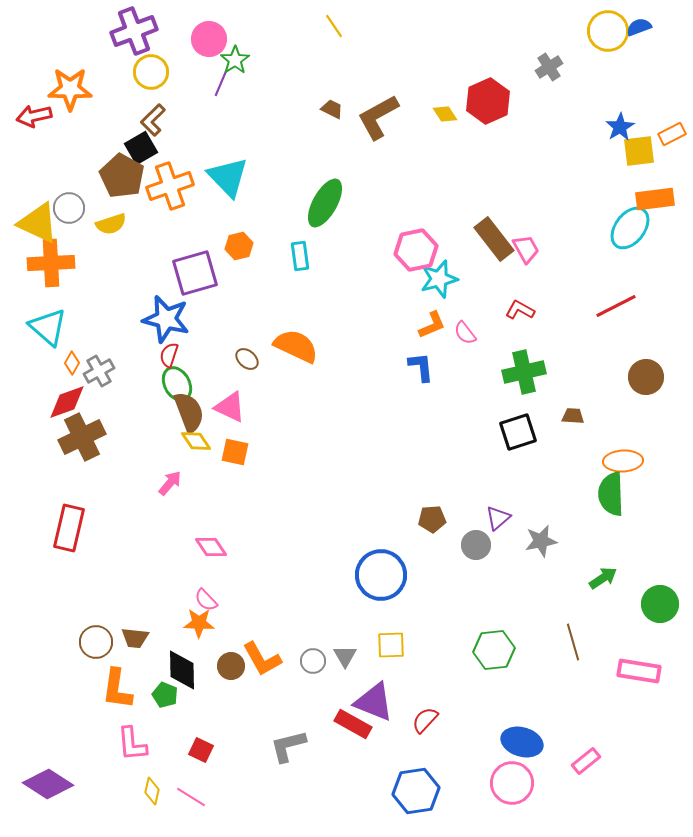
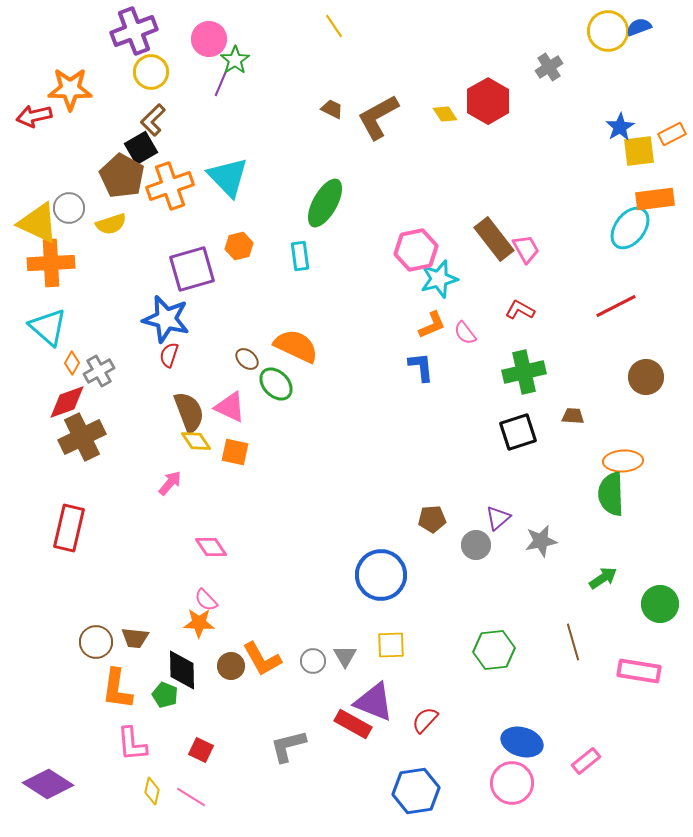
red hexagon at (488, 101): rotated 6 degrees counterclockwise
purple square at (195, 273): moved 3 px left, 4 px up
green ellipse at (177, 384): moved 99 px right; rotated 16 degrees counterclockwise
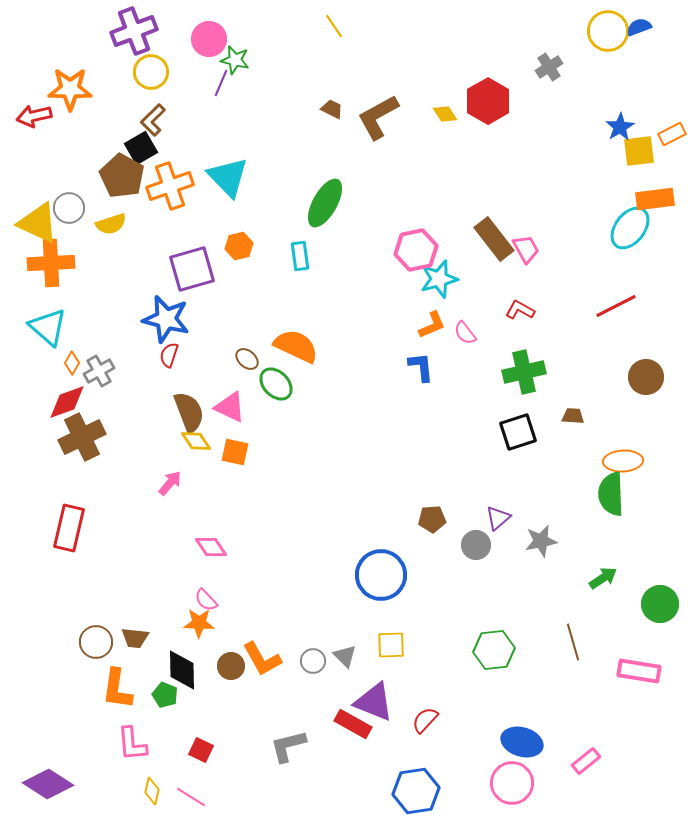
green star at (235, 60): rotated 24 degrees counterclockwise
gray triangle at (345, 656): rotated 15 degrees counterclockwise
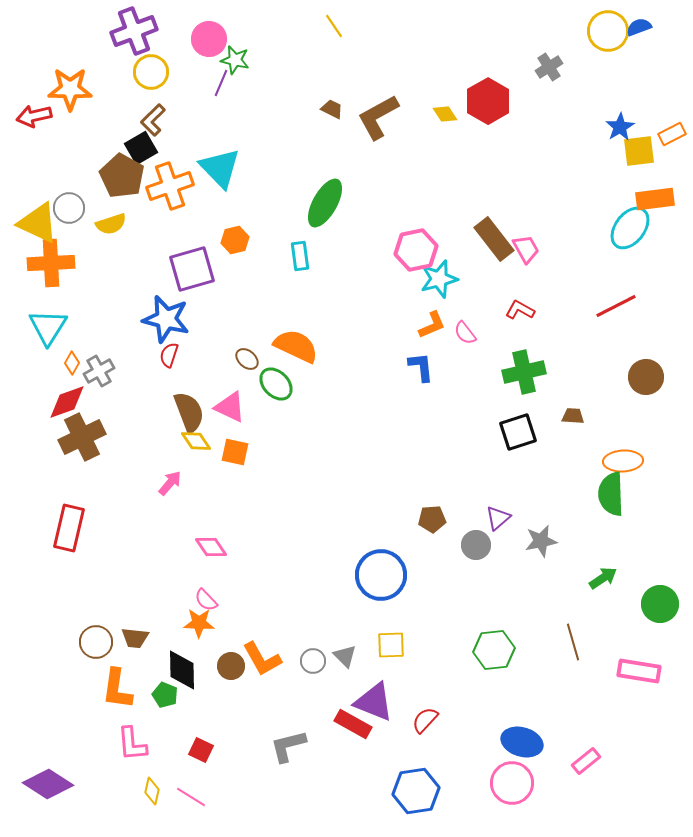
cyan triangle at (228, 177): moved 8 px left, 9 px up
orange hexagon at (239, 246): moved 4 px left, 6 px up
cyan triangle at (48, 327): rotated 21 degrees clockwise
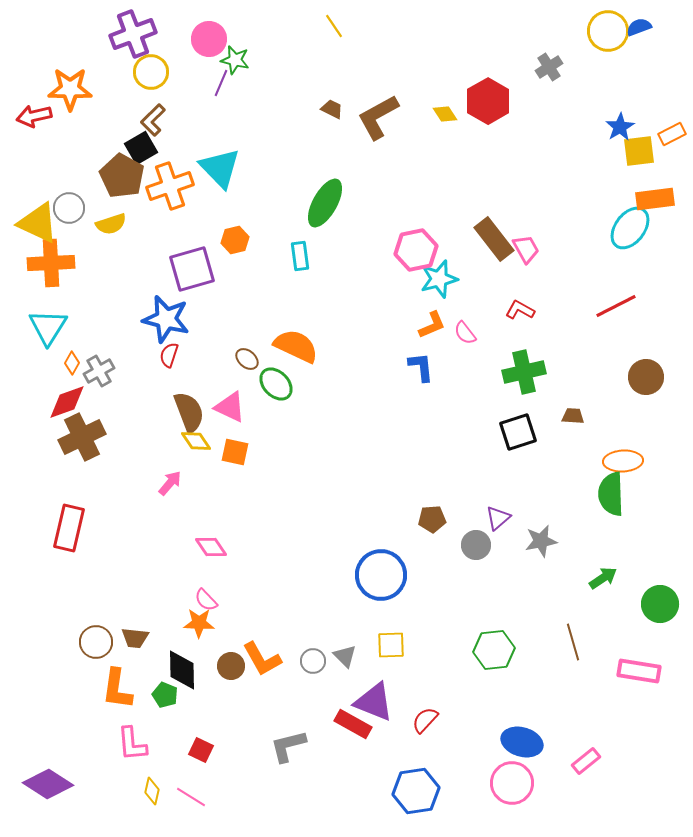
purple cross at (134, 31): moved 1 px left, 3 px down
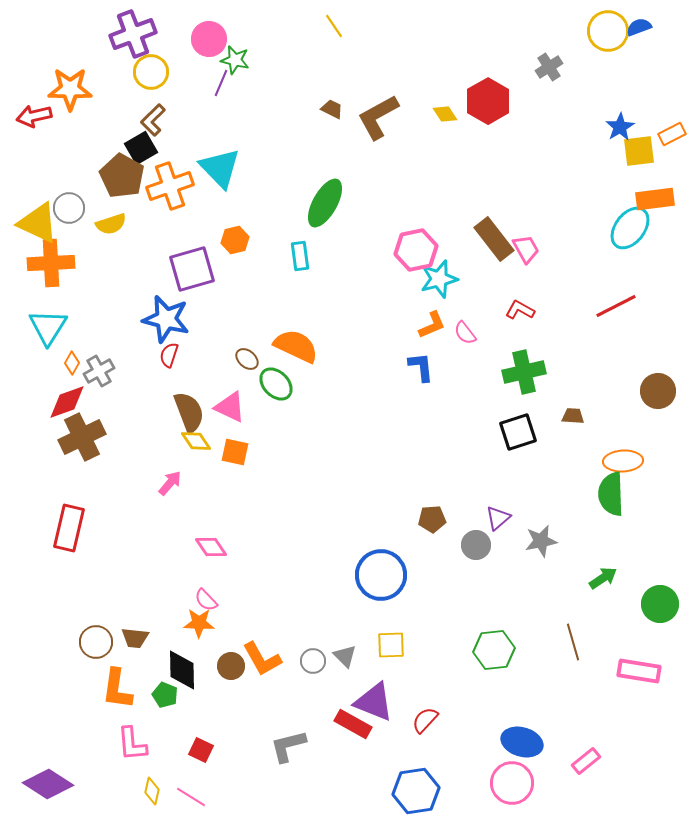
brown circle at (646, 377): moved 12 px right, 14 px down
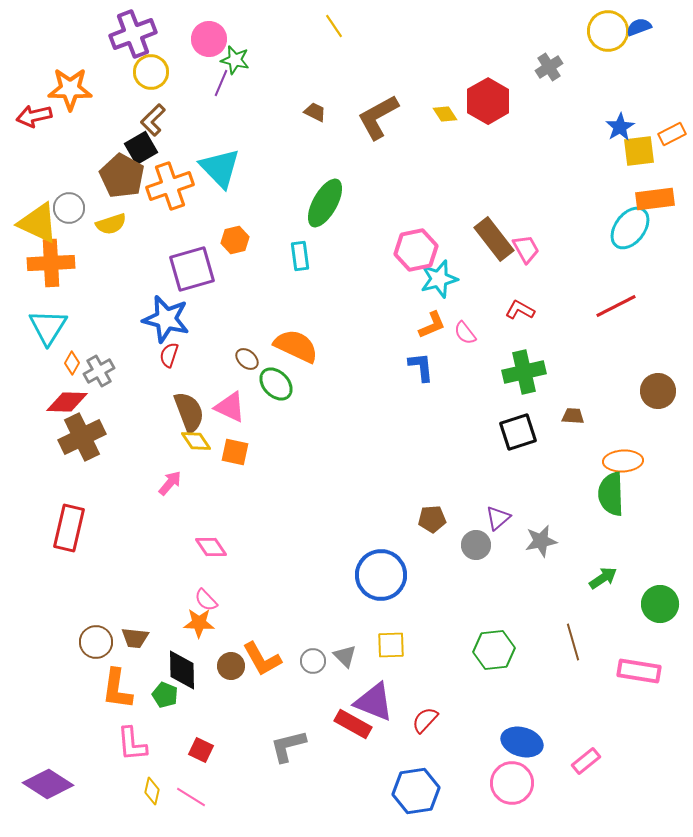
brown trapezoid at (332, 109): moved 17 px left, 3 px down
red diamond at (67, 402): rotated 21 degrees clockwise
